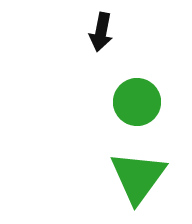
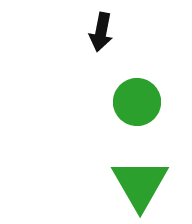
green triangle: moved 2 px right, 7 px down; rotated 6 degrees counterclockwise
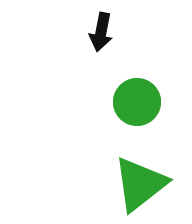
green triangle: rotated 22 degrees clockwise
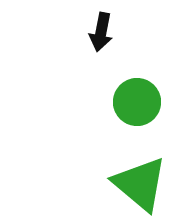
green triangle: rotated 42 degrees counterclockwise
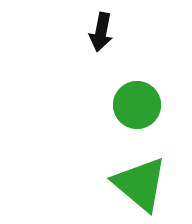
green circle: moved 3 px down
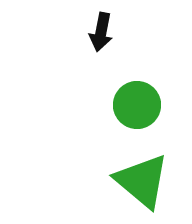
green triangle: moved 2 px right, 3 px up
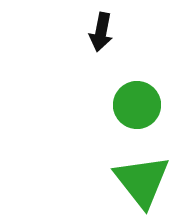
green triangle: rotated 12 degrees clockwise
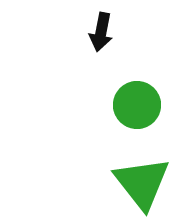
green triangle: moved 2 px down
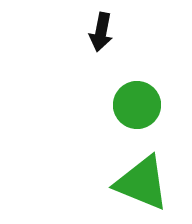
green triangle: rotated 30 degrees counterclockwise
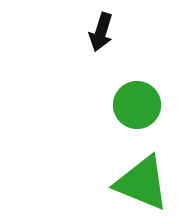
black arrow: rotated 6 degrees clockwise
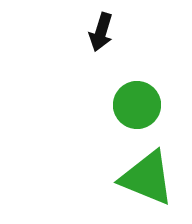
green triangle: moved 5 px right, 5 px up
